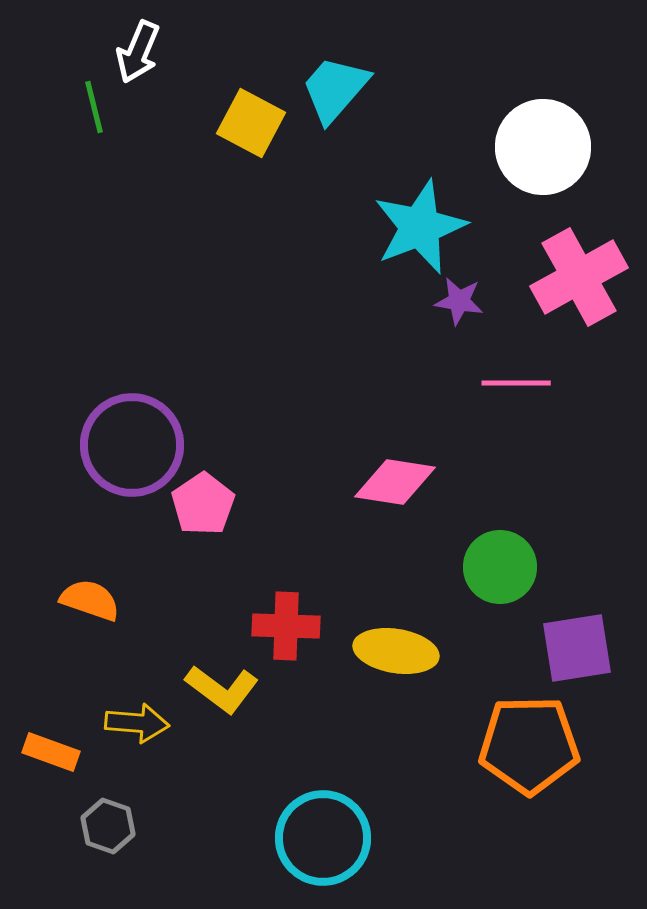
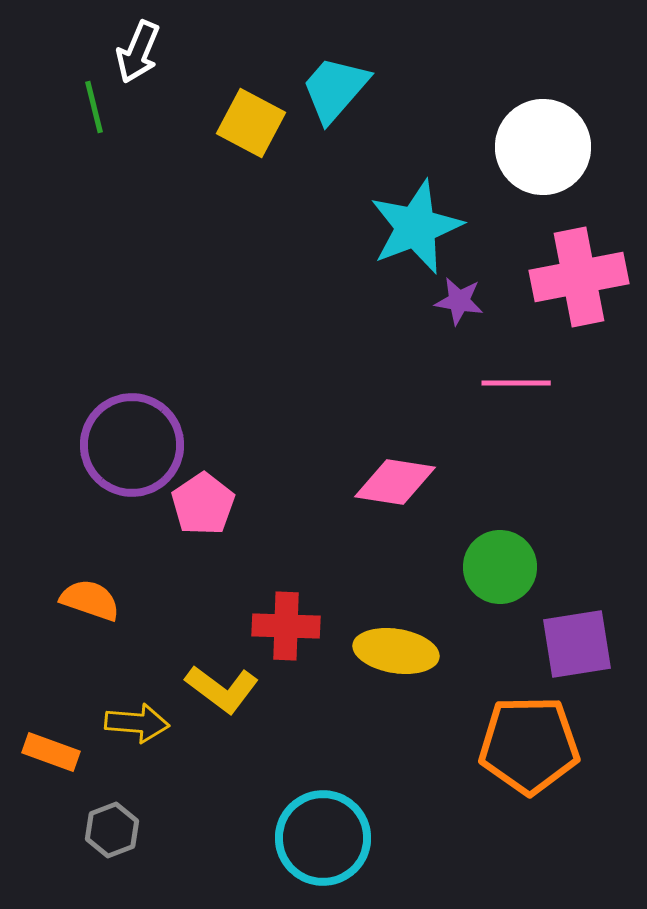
cyan star: moved 4 px left
pink cross: rotated 18 degrees clockwise
purple square: moved 4 px up
gray hexagon: moved 4 px right, 4 px down; rotated 20 degrees clockwise
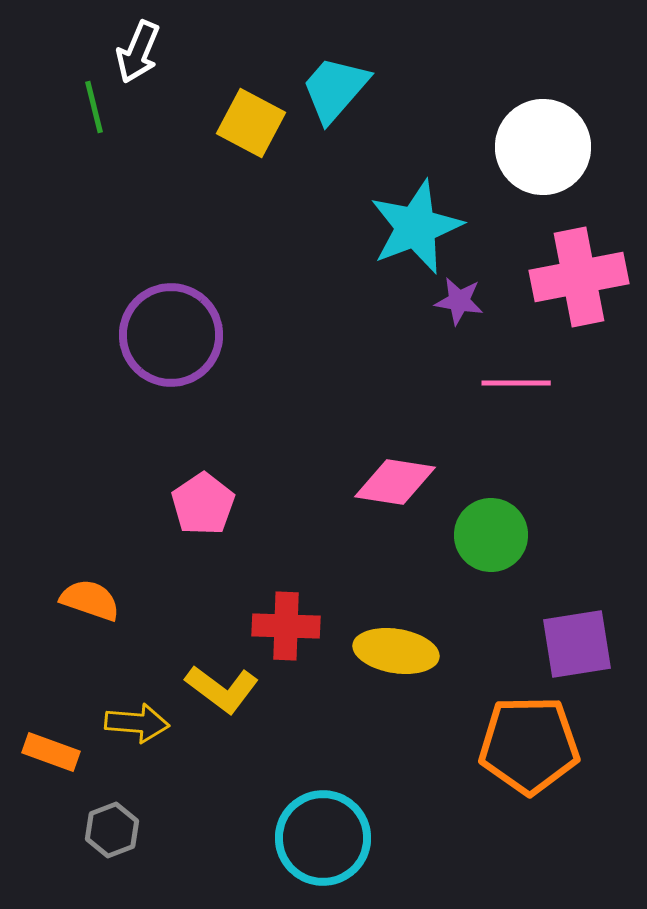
purple circle: moved 39 px right, 110 px up
green circle: moved 9 px left, 32 px up
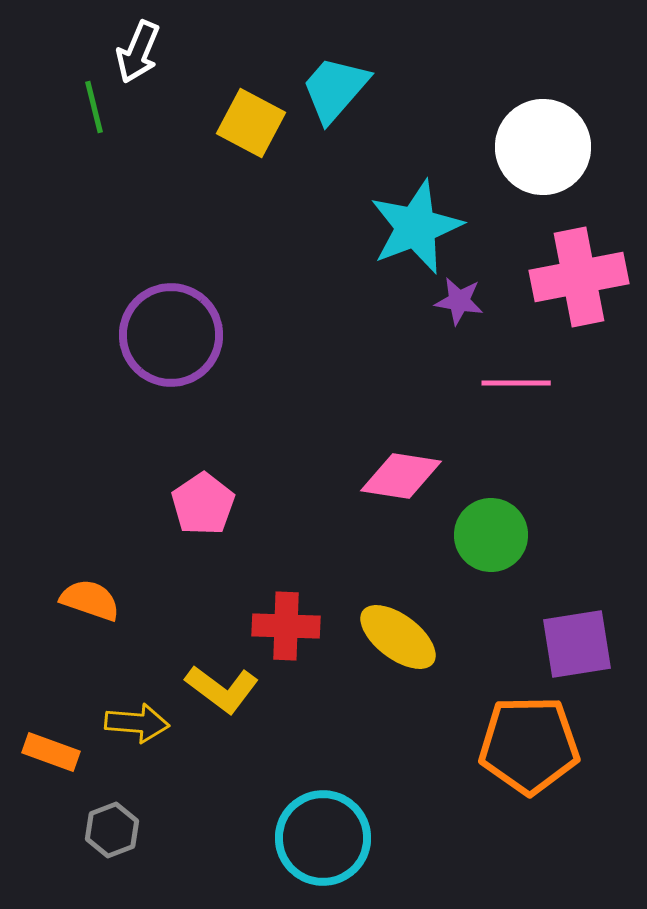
pink diamond: moved 6 px right, 6 px up
yellow ellipse: moved 2 px right, 14 px up; rotated 28 degrees clockwise
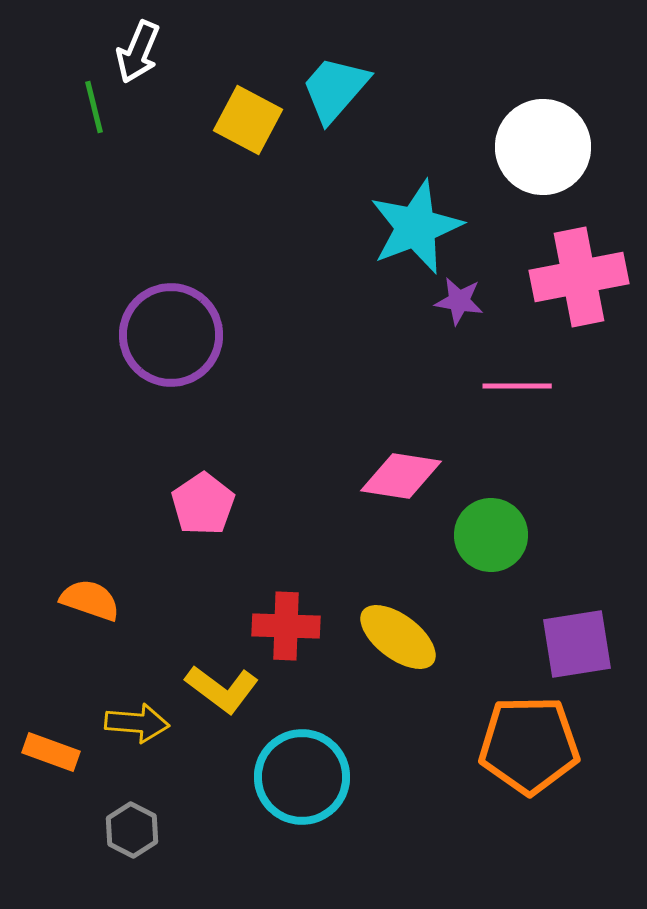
yellow square: moved 3 px left, 3 px up
pink line: moved 1 px right, 3 px down
gray hexagon: moved 20 px right; rotated 12 degrees counterclockwise
cyan circle: moved 21 px left, 61 px up
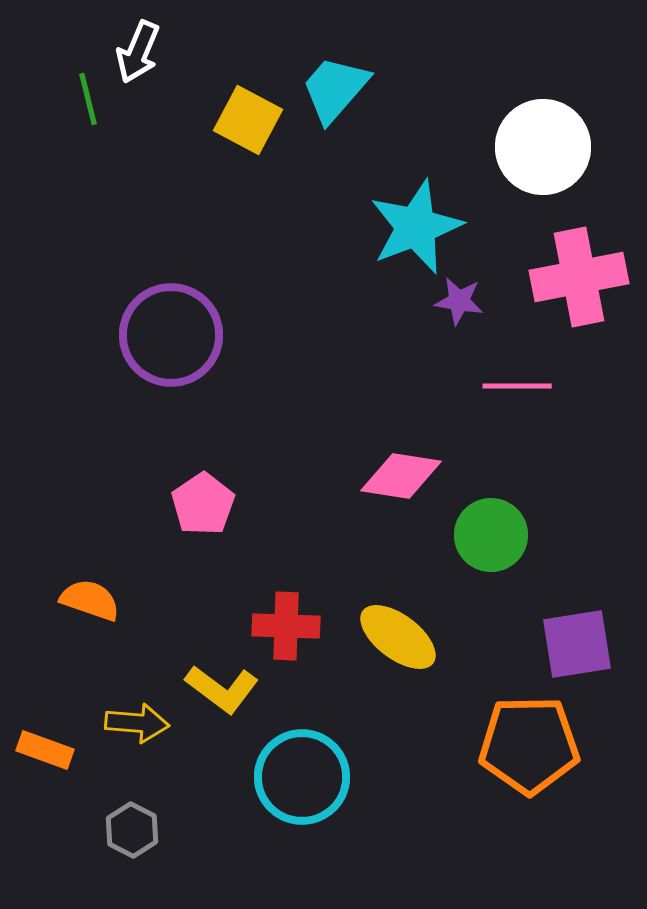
green line: moved 6 px left, 8 px up
orange rectangle: moved 6 px left, 2 px up
